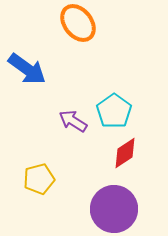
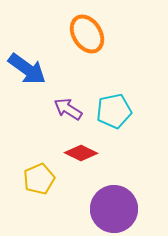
orange ellipse: moved 9 px right, 11 px down; rotated 6 degrees clockwise
cyan pentagon: rotated 24 degrees clockwise
purple arrow: moved 5 px left, 12 px up
red diamond: moved 44 px left; rotated 60 degrees clockwise
yellow pentagon: rotated 8 degrees counterclockwise
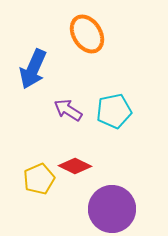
blue arrow: moved 6 px right; rotated 78 degrees clockwise
purple arrow: moved 1 px down
red diamond: moved 6 px left, 13 px down
purple circle: moved 2 px left
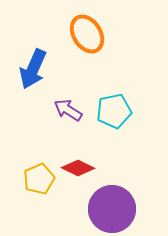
red diamond: moved 3 px right, 2 px down
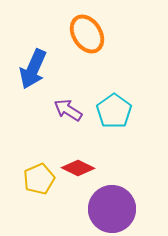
cyan pentagon: rotated 24 degrees counterclockwise
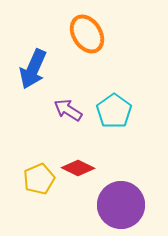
purple circle: moved 9 px right, 4 px up
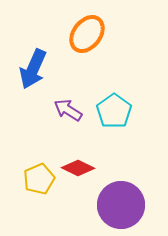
orange ellipse: rotated 69 degrees clockwise
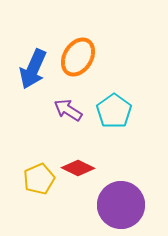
orange ellipse: moved 9 px left, 23 px down; rotated 6 degrees counterclockwise
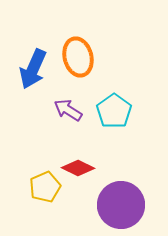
orange ellipse: rotated 45 degrees counterclockwise
yellow pentagon: moved 6 px right, 8 px down
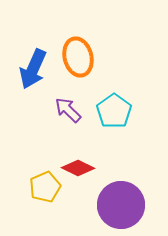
purple arrow: rotated 12 degrees clockwise
